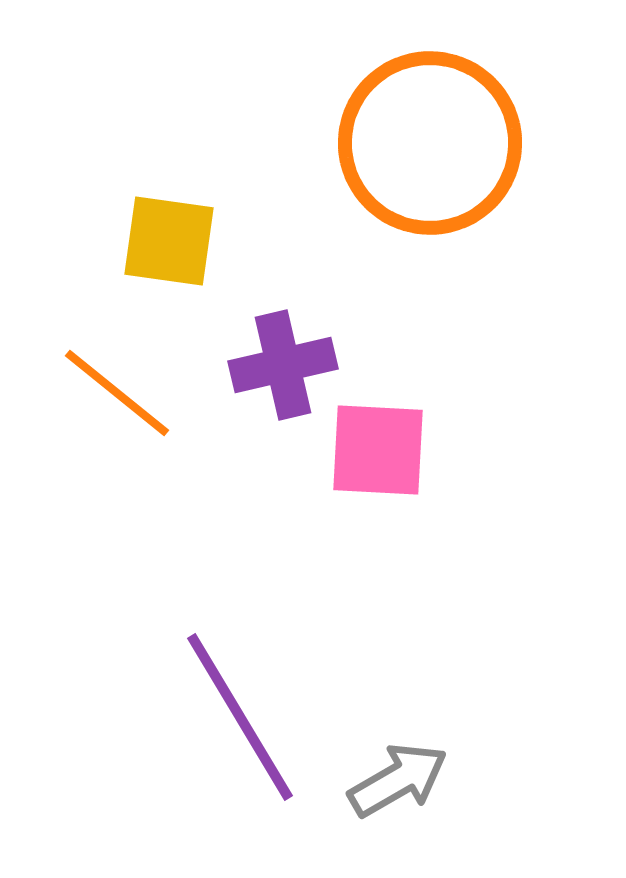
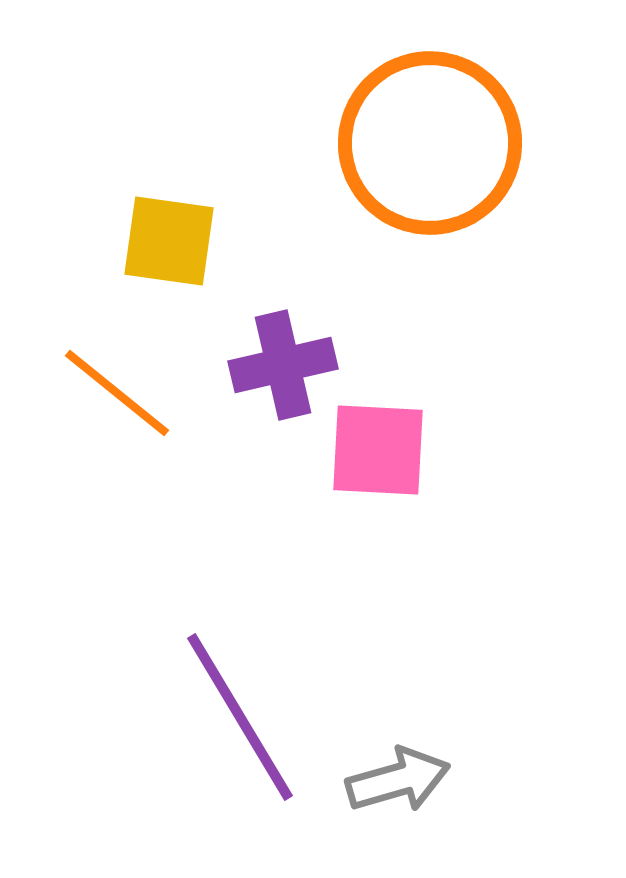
gray arrow: rotated 14 degrees clockwise
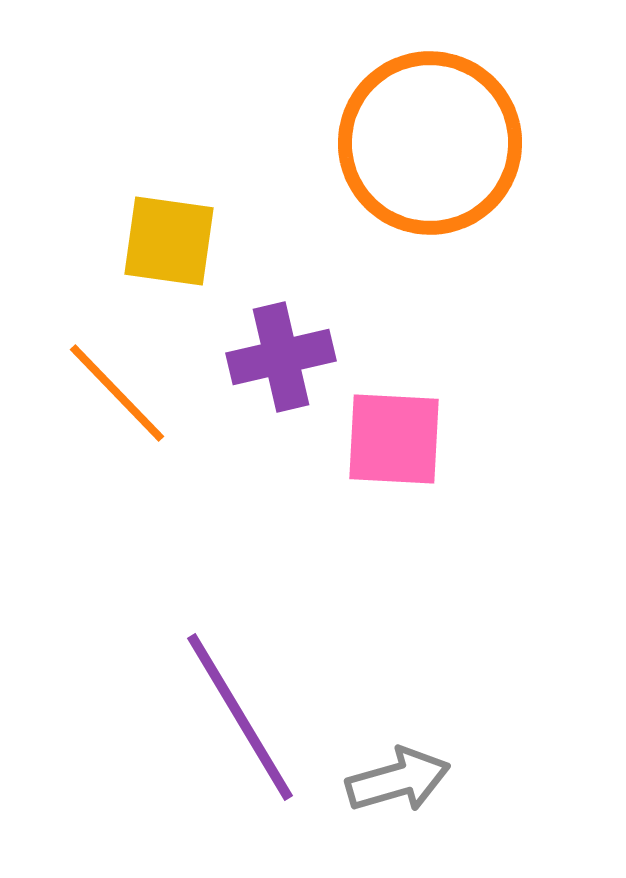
purple cross: moved 2 px left, 8 px up
orange line: rotated 7 degrees clockwise
pink square: moved 16 px right, 11 px up
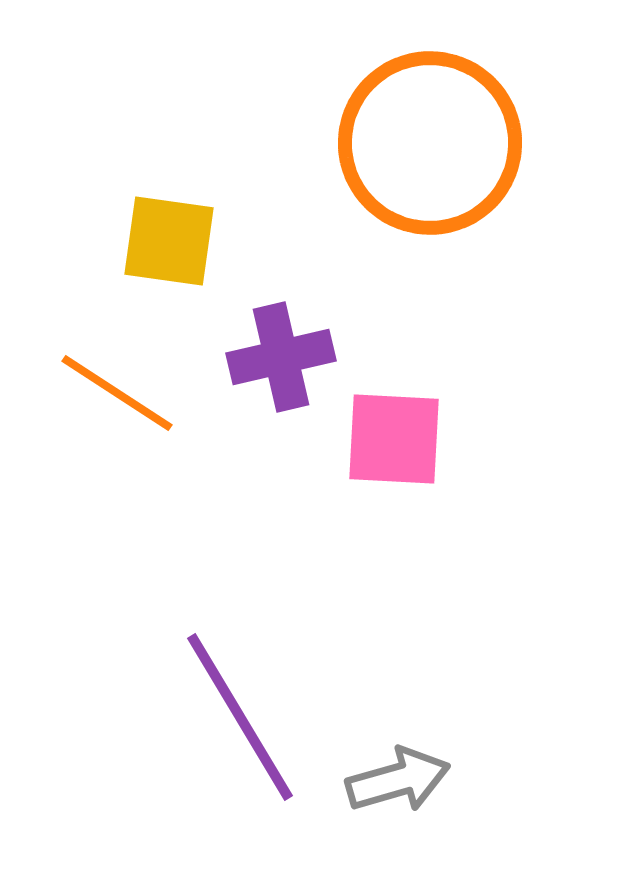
orange line: rotated 13 degrees counterclockwise
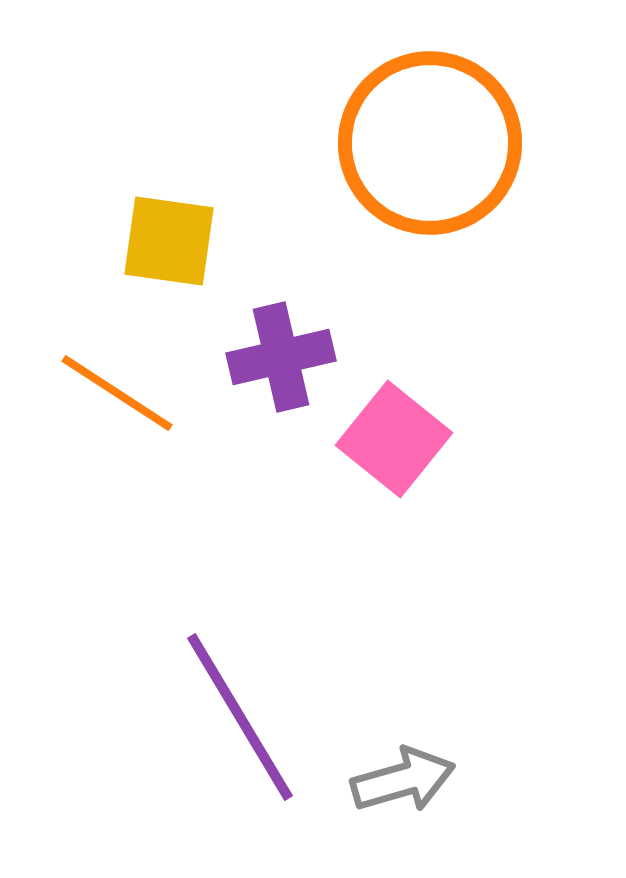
pink square: rotated 36 degrees clockwise
gray arrow: moved 5 px right
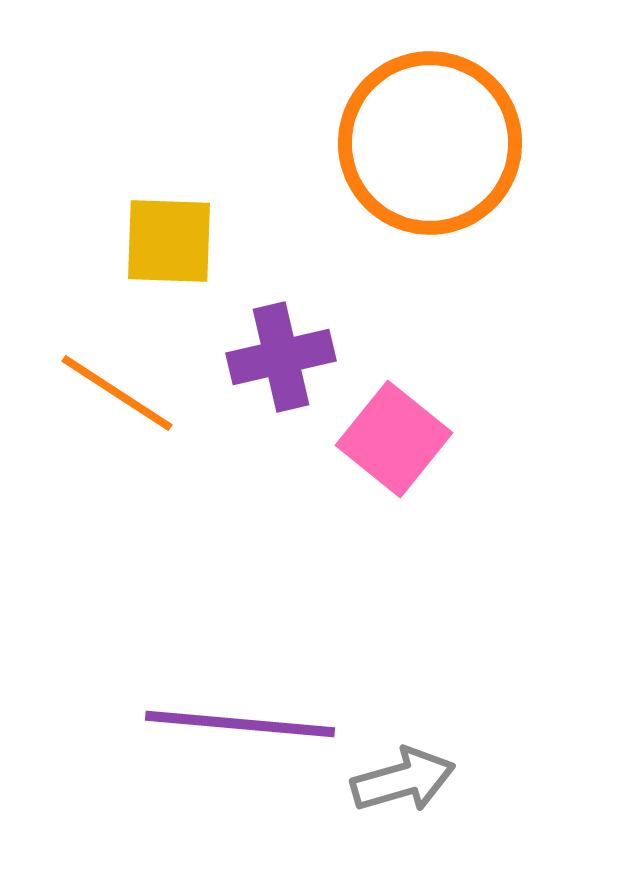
yellow square: rotated 6 degrees counterclockwise
purple line: moved 7 px down; rotated 54 degrees counterclockwise
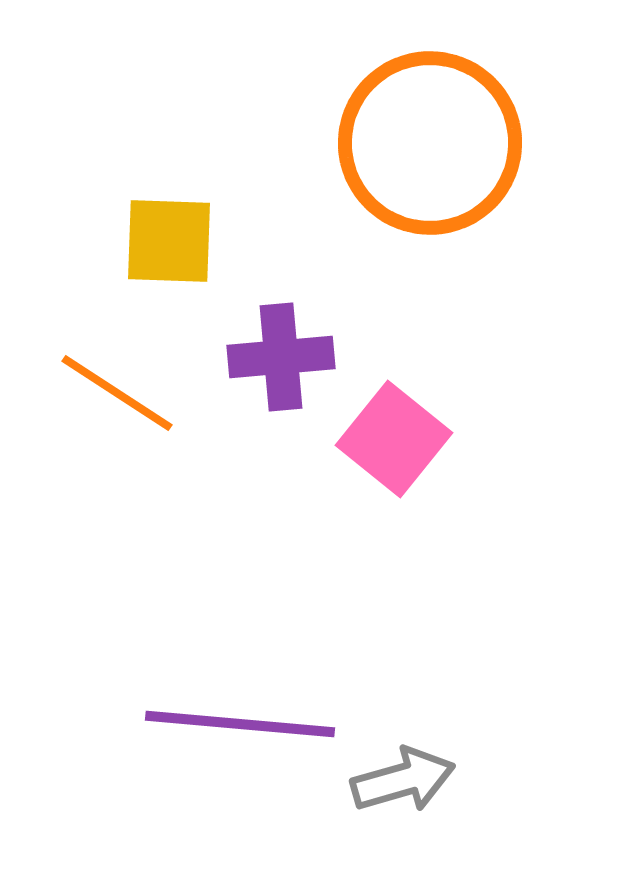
purple cross: rotated 8 degrees clockwise
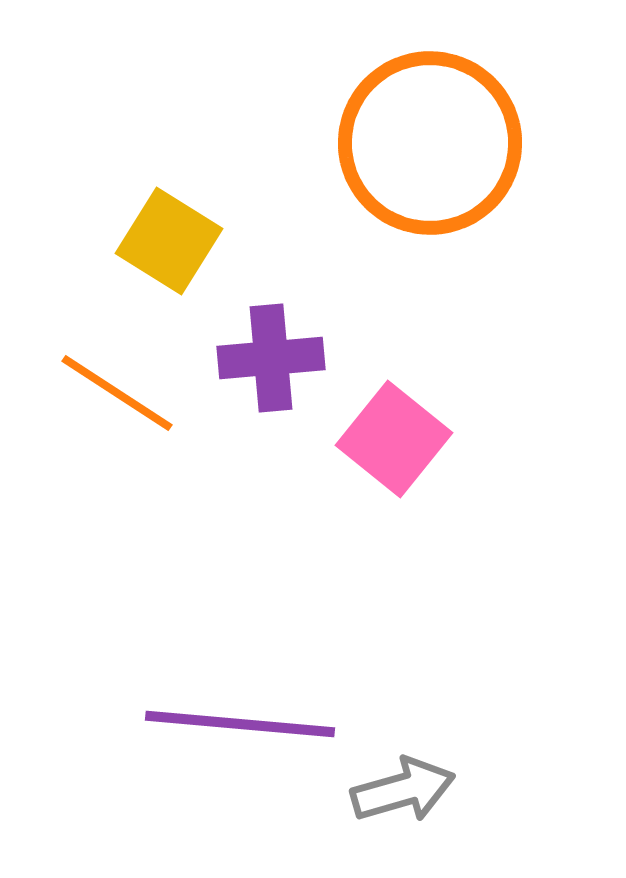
yellow square: rotated 30 degrees clockwise
purple cross: moved 10 px left, 1 px down
gray arrow: moved 10 px down
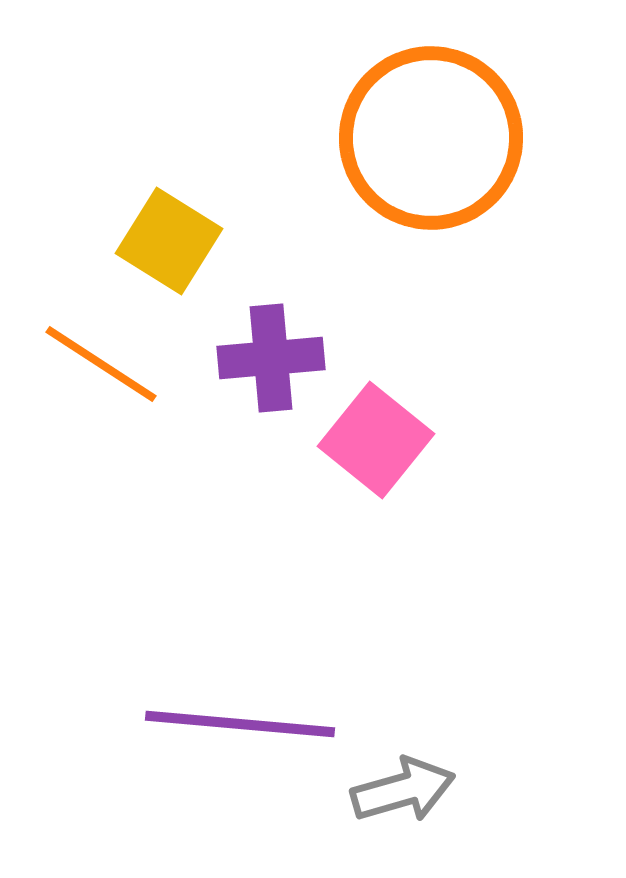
orange circle: moved 1 px right, 5 px up
orange line: moved 16 px left, 29 px up
pink square: moved 18 px left, 1 px down
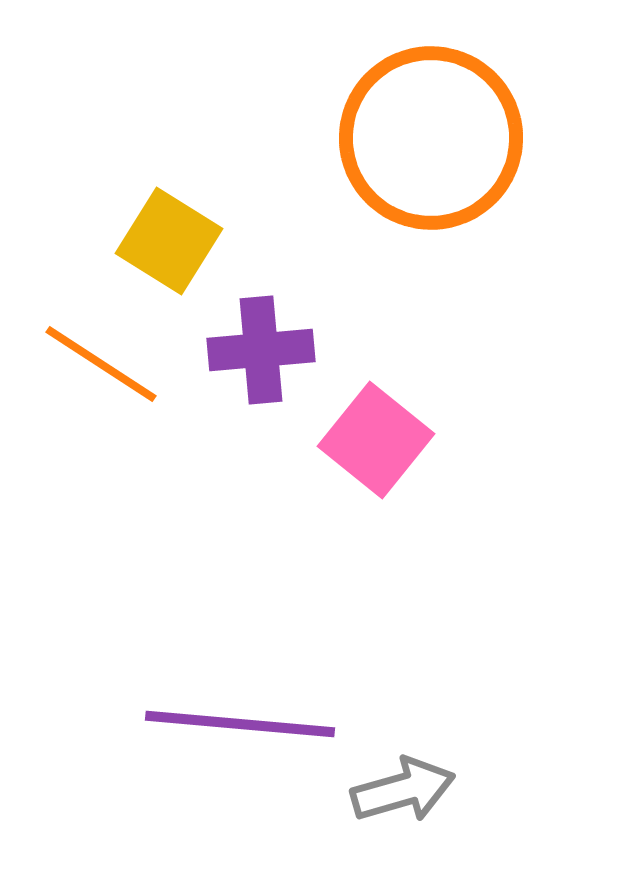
purple cross: moved 10 px left, 8 px up
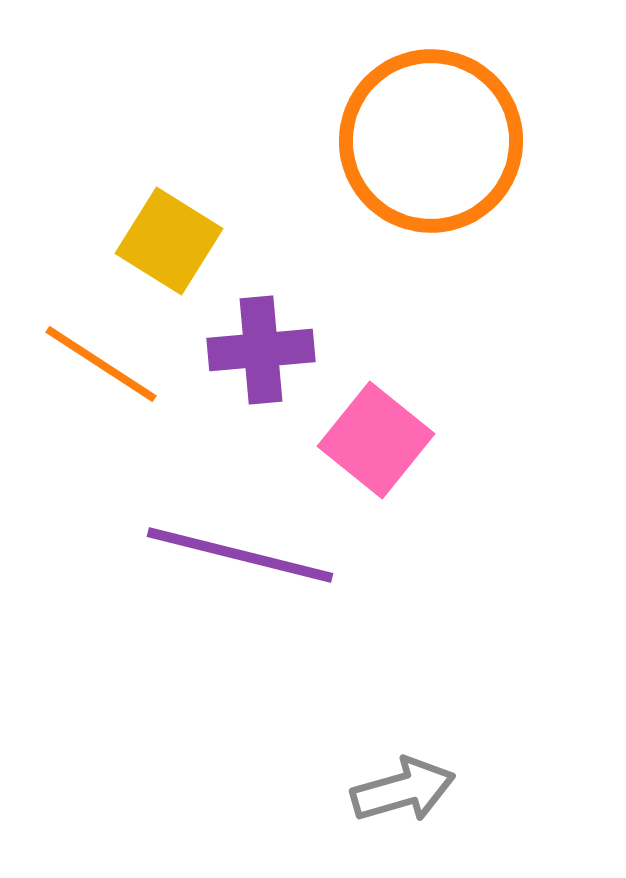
orange circle: moved 3 px down
purple line: moved 169 px up; rotated 9 degrees clockwise
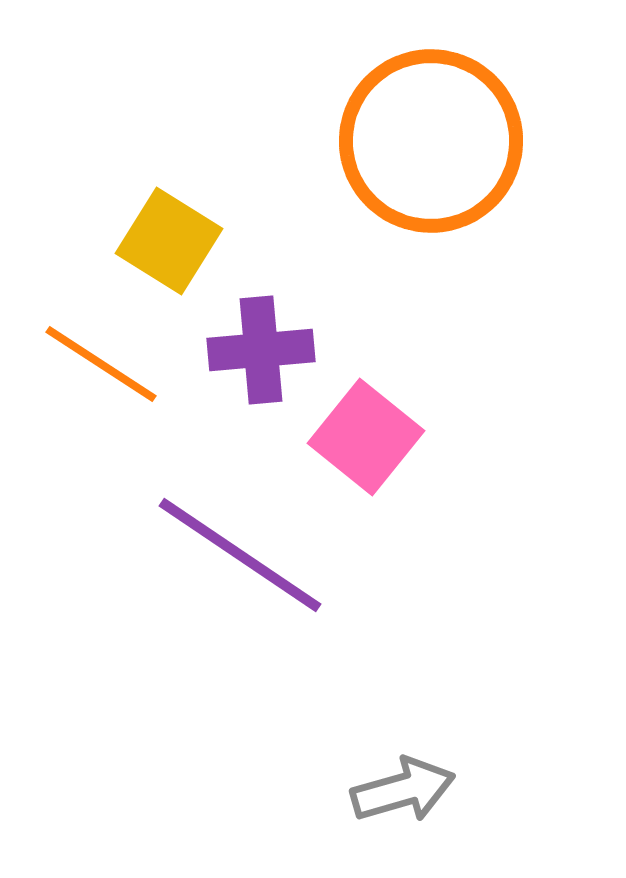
pink square: moved 10 px left, 3 px up
purple line: rotated 20 degrees clockwise
